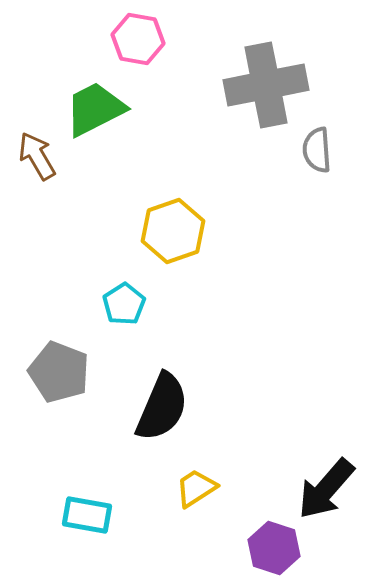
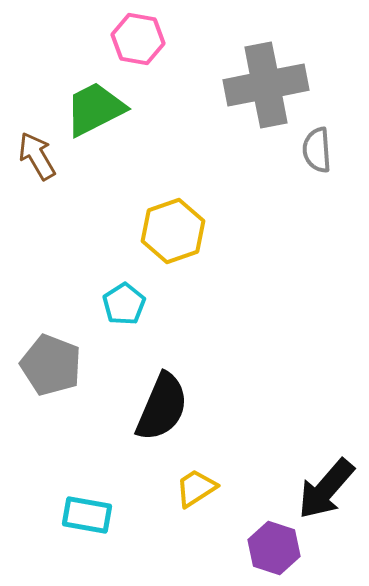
gray pentagon: moved 8 px left, 7 px up
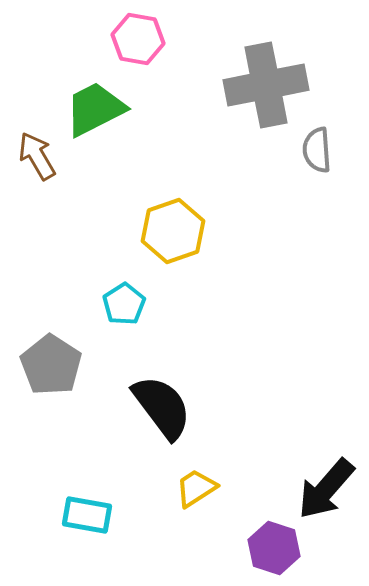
gray pentagon: rotated 12 degrees clockwise
black semicircle: rotated 60 degrees counterclockwise
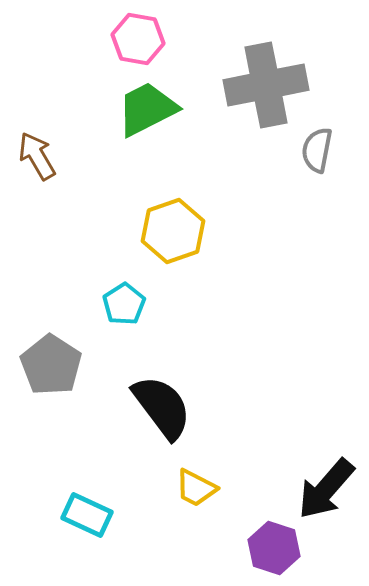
green trapezoid: moved 52 px right
gray semicircle: rotated 15 degrees clockwise
yellow trapezoid: rotated 120 degrees counterclockwise
cyan rectangle: rotated 15 degrees clockwise
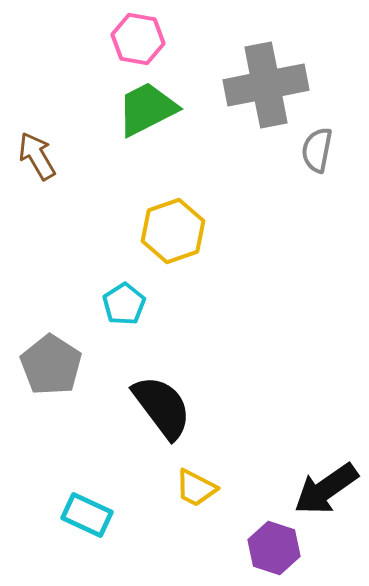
black arrow: rotated 14 degrees clockwise
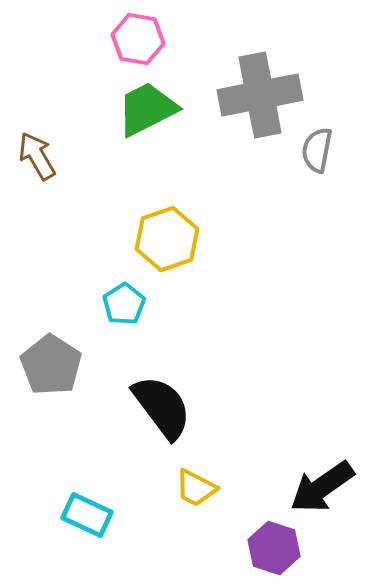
gray cross: moved 6 px left, 10 px down
yellow hexagon: moved 6 px left, 8 px down
black arrow: moved 4 px left, 2 px up
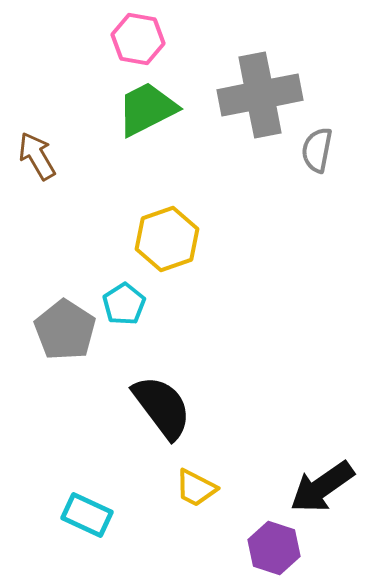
gray pentagon: moved 14 px right, 35 px up
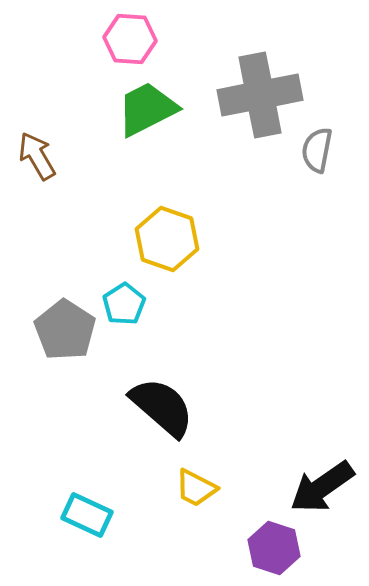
pink hexagon: moved 8 px left; rotated 6 degrees counterclockwise
yellow hexagon: rotated 22 degrees counterclockwise
black semicircle: rotated 12 degrees counterclockwise
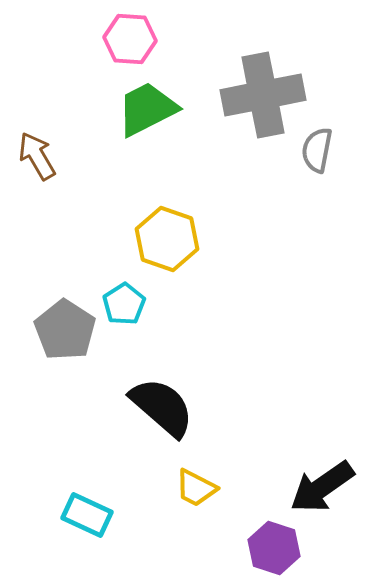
gray cross: moved 3 px right
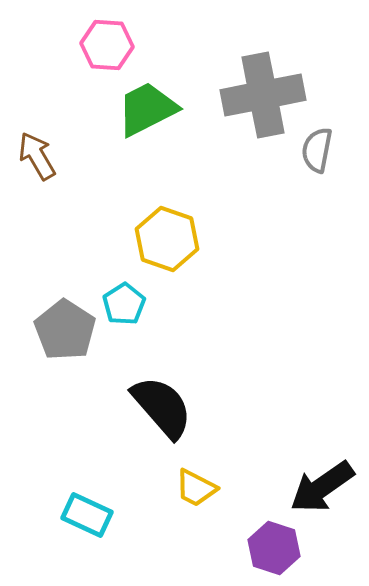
pink hexagon: moved 23 px left, 6 px down
black semicircle: rotated 8 degrees clockwise
